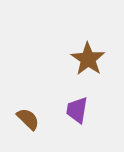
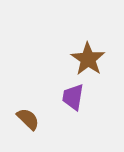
purple trapezoid: moved 4 px left, 13 px up
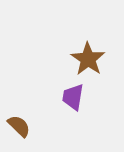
brown semicircle: moved 9 px left, 7 px down
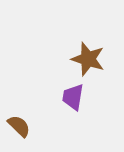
brown star: rotated 16 degrees counterclockwise
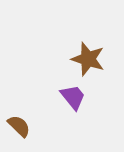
purple trapezoid: rotated 132 degrees clockwise
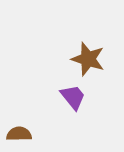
brown semicircle: moved 8 px down; rotated 45 degrees counterclockwise
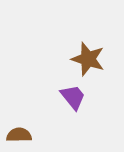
brown semicircle: moved 1 px down
